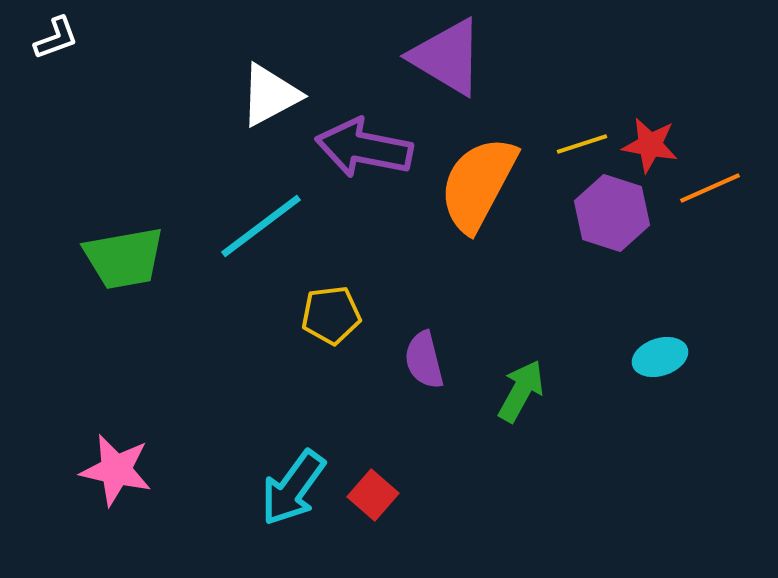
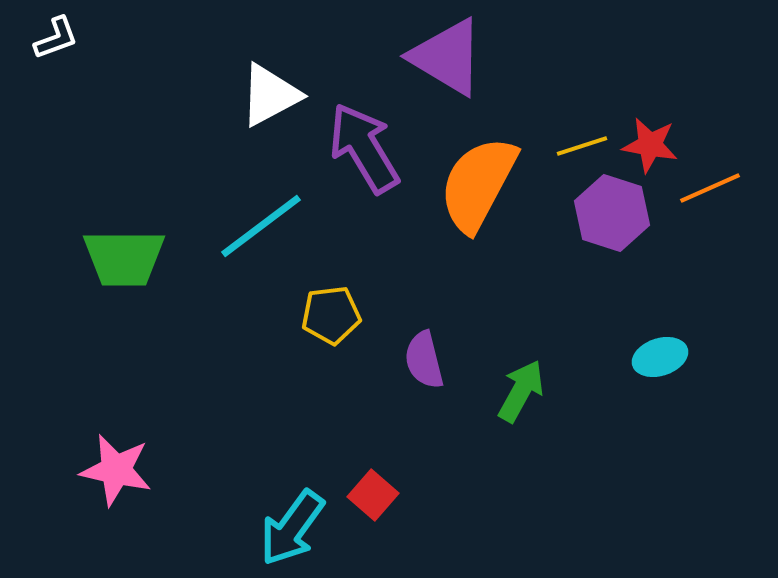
yellow line: moved 2 px down
purple arrow: rotated 48 degrees clockwise
green trapezoid: rotated 10 degrees clockwise
cyan arrow: moved 1 px left, 40 px down
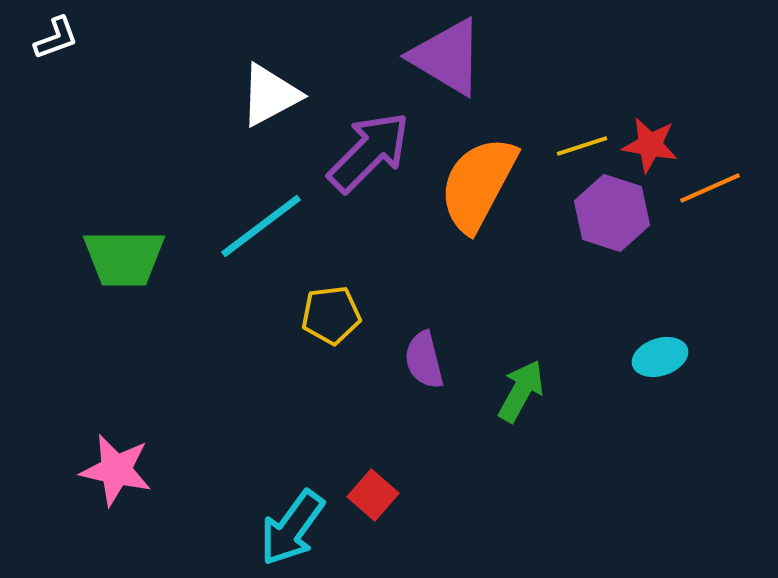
purple arrow: moved 5 px right, 4 px down; rotated 76 degrees clockwise
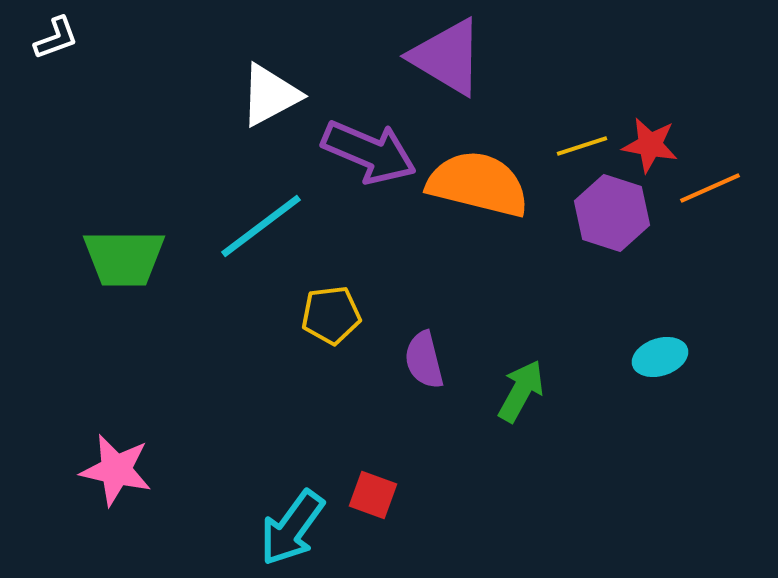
purple arrow: rotated 68 degrees clockwise
orange semicircle: rotated 76 degrees clockwise
red square: rotated 21 degrees counterclockwise
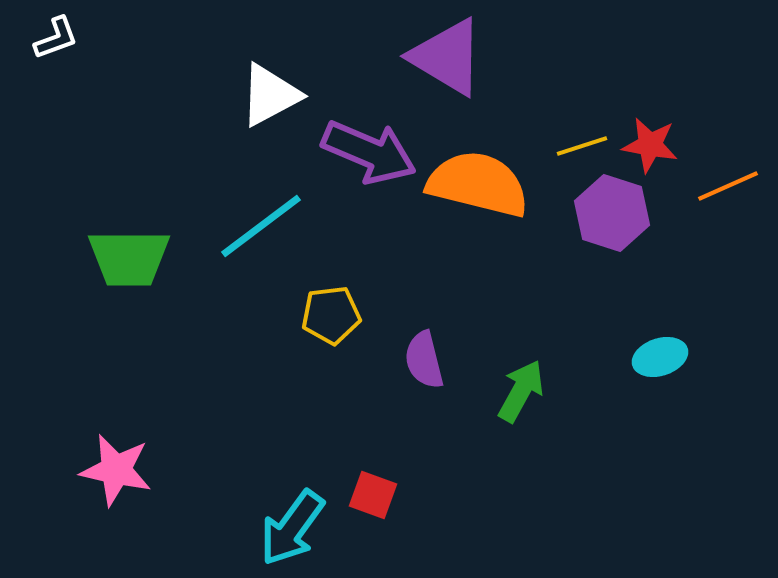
orange line: moved 18 px right, 2 px up
green trapezoid: moved 5 px right
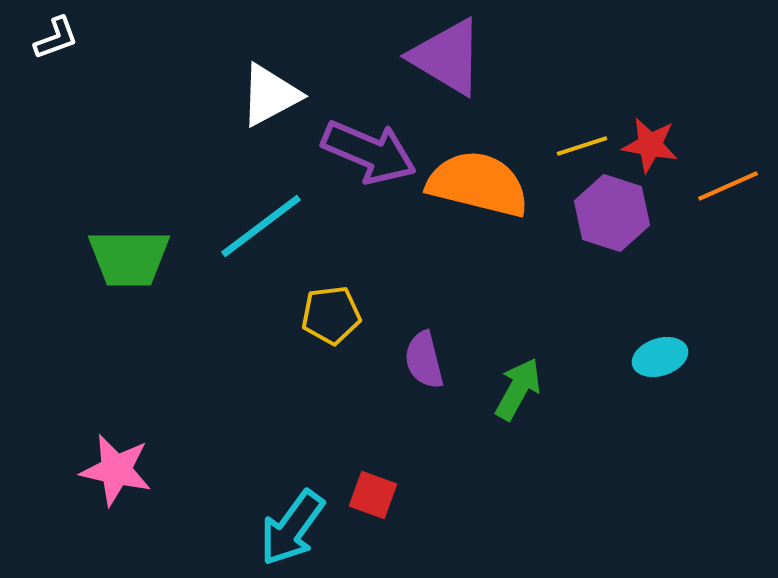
green arrow: moved 3 px left, 2 px up
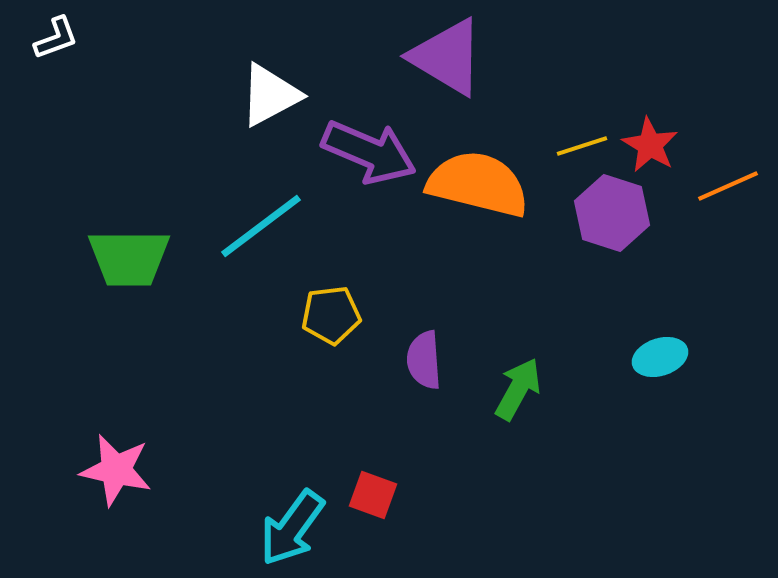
red star: rotated 20 degrees clockwise
purple semicircle: rotated 10 degrees clockwise
